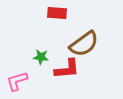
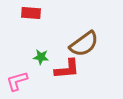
red rectangle: moved 26 px left
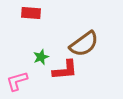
green star: rotated 28 degrees counterclockwise
red L-shape: moved 2 px left, 1 px down
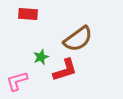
red rectangle: moved 3 px left, 1 px down
brown semicircle: moved 6 px left, 5 px up
red L-shape: rotated 12 degrees counterclockwise
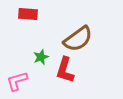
red L-shape: rotated 124 degrees clockwise
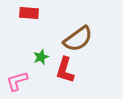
red rectangle: moved 1 px right, 1 px up
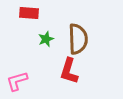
brown semicircle: rotated 56 degrees counterclockwise
green star: moved 5 px right, 18 px up
red L-shape: moved 4 px right, 1 px down
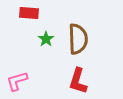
green star: rotated 14 degrees counterclockwise
red L-shape: moved 9 px right, 10 px down
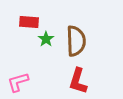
red rectangle: moved 9 px down
brown semicircle: moved 2 px left, 2 px down
pink L-shape: moved 1 px right, 1 px down
